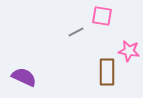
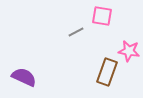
brown rectangle: rotated 20 degrees clockwise
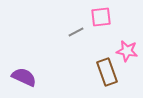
pink square: moved 1 px left, 1 px down; rotated 15 degrees counterclockwise
pink star: moved 2 px left
brown rectangle: rotated 40 degrees counterclockwise
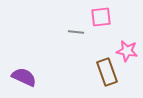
gray line: rotated 35 degrees clockwise
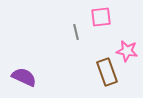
gray line: rotated 70 degrees clockwise
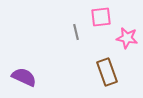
pink star: moved 13 px up
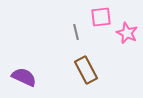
pink star: moved 5 px up; rotated 15 degrees clockwise
brown rectangle: moved 21 px left, 2 px up; rotated 8 degrees counterclockwise
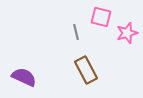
pink square: rotated 20 degrees clockwise
pink star: rotated 30 degrees clockwise
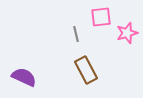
pink square: rotated 20 degrees counterclockwise
gray line: moved 2 px down
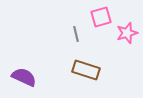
pink square: rotated 10 degrees counterclockwise
brown rectangle: rotated 44 degrees counterclockwise
